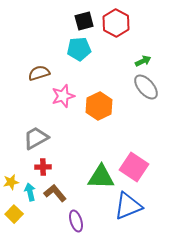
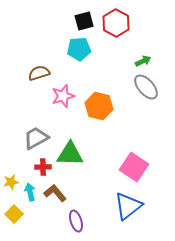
orange hexagon: rotated 20 degrees counterclockwise
green triangle: moved 31 px left, 23 px up
blue triangle: rotated 16 degrees counterclockwise
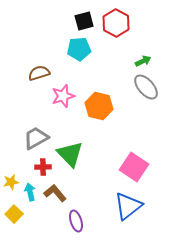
green triangle: rotated 44 degrees clockwise
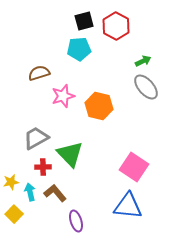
red hexagon: moved 3 px down
blue triangle: rotated 44 degrees clockwise
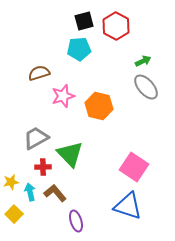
blue triangle: rotated 12 degrees clockwise
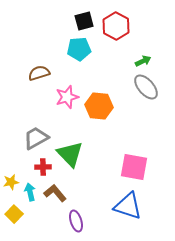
pink star: moved 4 px right, 1 px down
orange hexagon: rotated 8 degrees counterclockwise
pink square: rotated 24 degrees counterclockwise
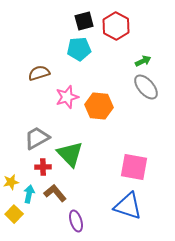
gray trapezoid: moved 1 px right
cyan arrow: moved 1 px left, 2 px down; rotated 24 degrees clockwise
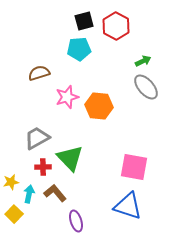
green triangle: moved 4 px down
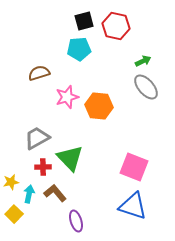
red hexagon: rotated 16 degrees counterclockwise
pink square: rotated 12 degrees clockwise
blue triangle: moved 5 px right
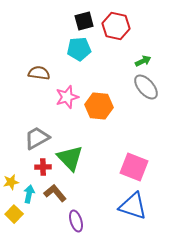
brown semicircle: rotated 25 degrees clockwise
